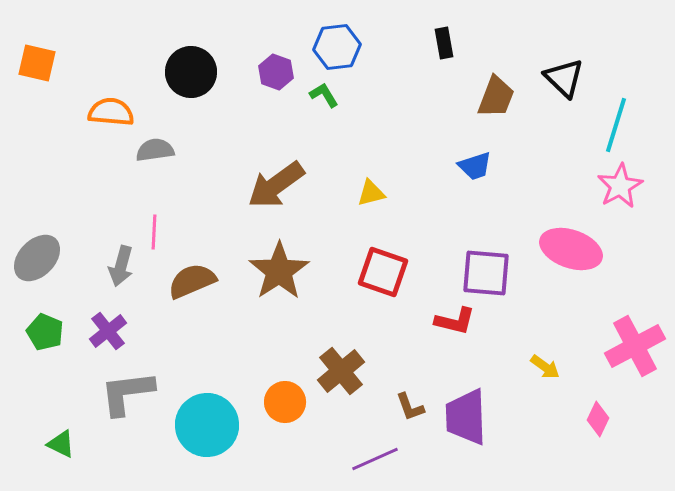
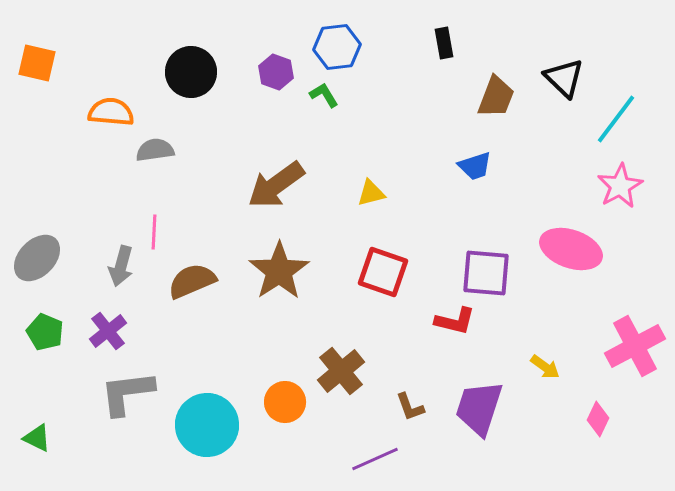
cyan line: moved 6 px up; rotated 20 degrees clockwise
purple trapezoid: moved 13 px right, 9 px up; rotated 20 degrees clockwise
green triangle: moved 24 px left, 6 px up
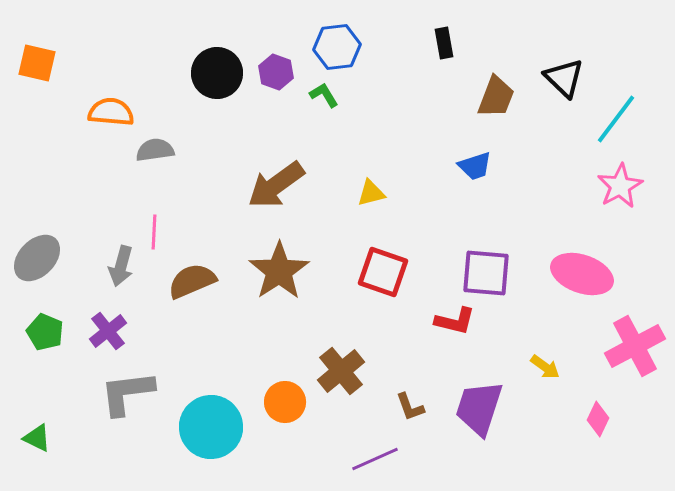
black circle: moved 26 px right, 1 px down
pink ellipse: moved 11 px right, 25 px down
cyan circle: moved 4 px right, 2 px down
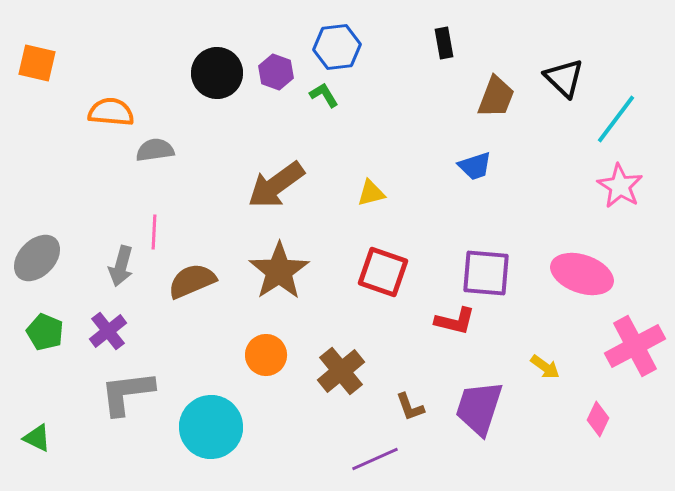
pink star: rotated 12 degrees counterclockwise
orange circle: moved 19 px left, 47 px up
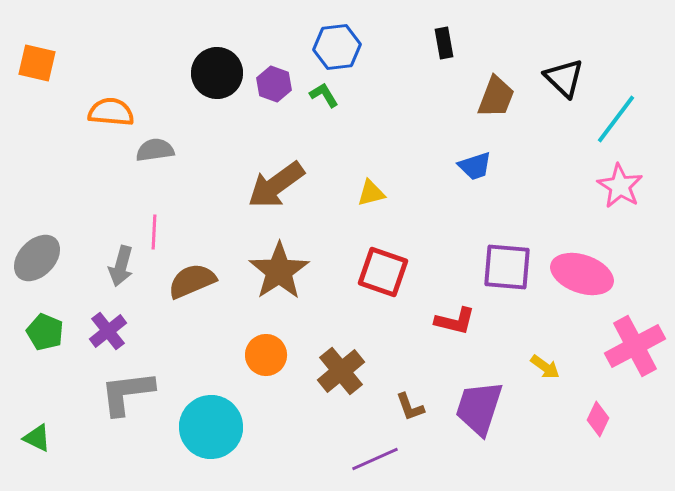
purple hexagon: moved 2 px left, 12 px down
purple square: moved 21 px right, 6 px up
